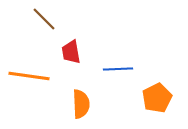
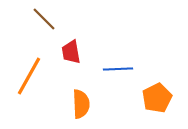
orange line: rotated 69 degrees counterclockwise
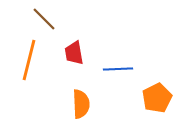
red trapezoid: moved 3 px right, 1 px down
orange line: moved 16 px up; rotated 15 degrees counterclockwise
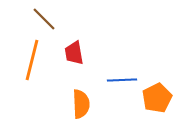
orange line: moved 3 px right
blue line: moved 4 px right, 11 px down
